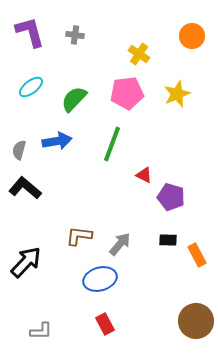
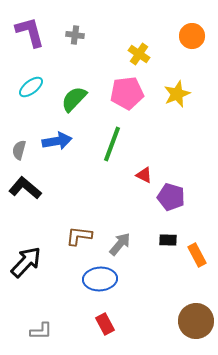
blue ellipse: rotated 12 degrees clockwise
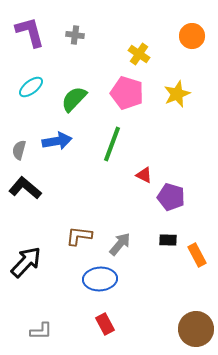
pink pentagon: rotated 24 degrees clockwise
brown circle: moved 8 px down
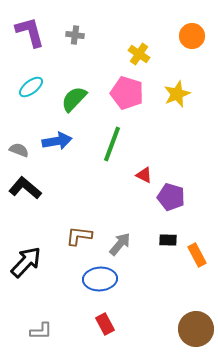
gray semicircle: rotated 96 degrees clockwise
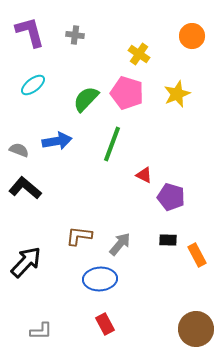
cyan ellipse: moved 2 px right, 2 px up
green semicircle: moved 12 px right
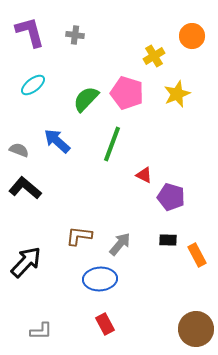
yellow cross: moved 15 px right, 2 px down; rotated 25 degrees clockwise
blue arrow: rotated 128 degrees counterclockwise
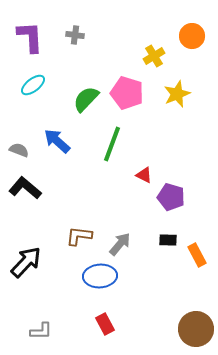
purple L-shape: moved 5 px down; rotated 12 degrees clockwise
blue ellipse: moved 3 px up
